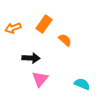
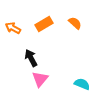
orange rectangle: rotated 24 degrees clockwise
orange arrow: rotated 49 degrees clockwise
orange semicircle: moved 10 px right, 17 px up
black arrow: rotated 120 degrees counterclockwise
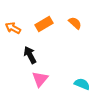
black arrow: moved 1 px left, 3 px up
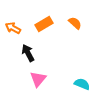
black arrow: moved 2 px left, 2 px up
pink triangle: moved 2 px left
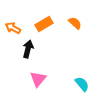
black arrow: moved 4 px up; rotated 42 degrees clockwise
cyan semicircle: rotated 28 degrees clockwise
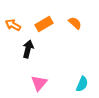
orange arrow: moved 3 px up
pink triangle: moved 1 px right, 4 px down
cyan semicircle: rotated 63 degrees clockwise
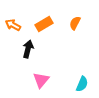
orange semicircle: rotated 104 degrees counterclockwise
pink triangle: moved 2 px right, 3 px up
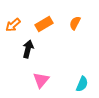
orange arrow: rotated 70 degrees counterclockwise
